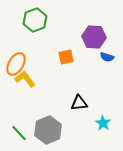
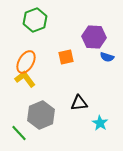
orange ellipse: moved 10 px right, 2 px up
cyan star: moved 3 px left
gray hexagon: moved 7 px left, 15 px up
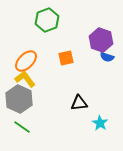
green hexagon: moved 12 px right
purple hexagon: moved 7 px right, 3 px down; rotated 15 degrees clockwise
orange square: moved 1 px down
orange ellipse: moved 1 px up; rotated 15 degrees clockwise
gray hexagon: moved 22 px left, 16 px up; rotated 12 degrees counterclockwise
green line: moved 3 px right, 6 px up; rotated 12 degrees counterclockwise
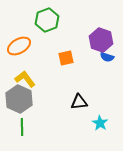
orange ellipse: moved 7 px left, 15 px up; rotated 15 degrees clockwise
black triangle: moved 1 px up
green line: rotated 54 degrees clockwise
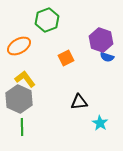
orange square: rotated 14 degrees counterclockwise
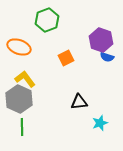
orange ellipse: moved 1 px down; rotated 50 degrees clockwise
cyan star: rotated 21 degrees clockwise
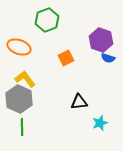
blue semicircle: moved 1 px right, 1 px down
